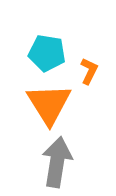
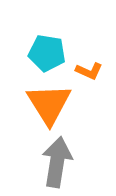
orange L-shape: rotated 88 degrees clockwise
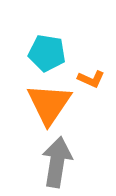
orange L-shape: moved 2 px right, 8 px down
orange triangle: rotated 6 degrees clockwise
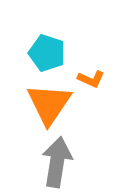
cyan pentagon: rotated 9 degrees clockwise
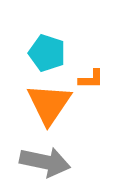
orange L-shape: rotated 24 degrees counterclockwise
gray arrow: moved 12 px left; rotated 93 degrees clockwise
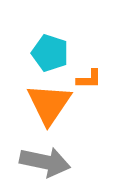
cyan pentagon: moved 3 px right
orange L-shape: moved 2 px left
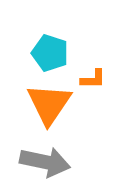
orange L-shape: moved 4 px right
